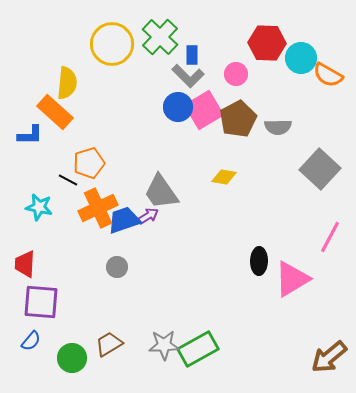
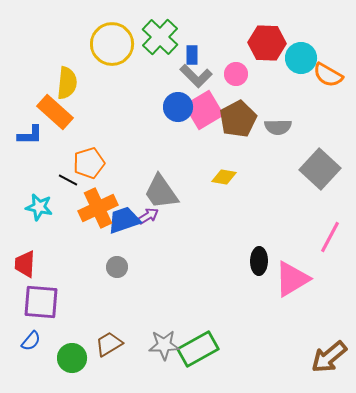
gray L-shape: moved 8 px right
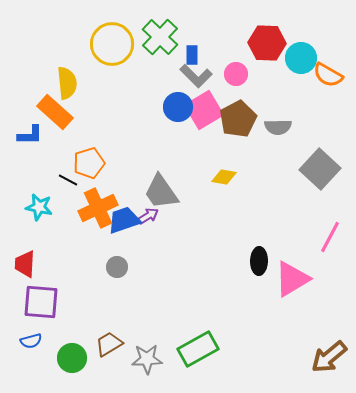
yellow semicircle: rotated 12 degrees counterclockwise
blue semicircle: rotated 35 degrees clockwise
gray star: moved 17 px left, 14 px down
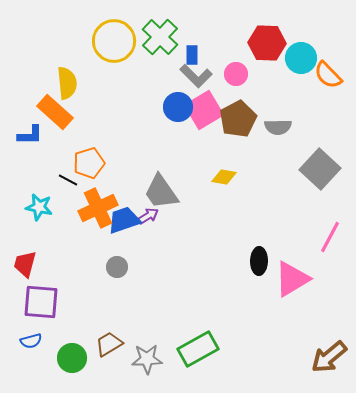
yellow circle: moved 2 px right, 3 px up
orange semicircle: rotated 16 degrees clockwise
red trapezoid: rotated 12 degrees clockwise
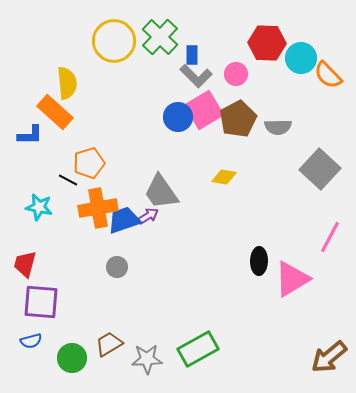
blue circle: moved 10 px down
orange cross: rotated 15 degrees clockwise
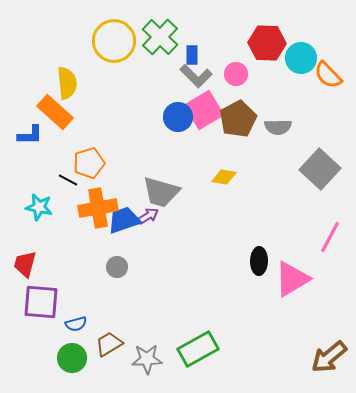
gray trapezoid: rotated 39 degrees counterclockwise
blue semicircle: moved 45 px right, 17 px up
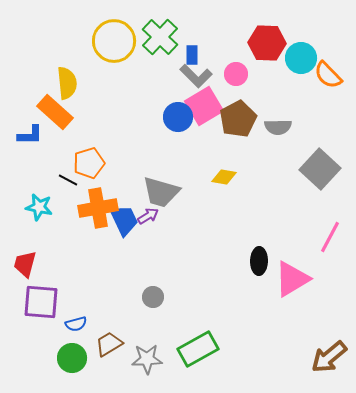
pink square: moved 4 px up
blue trapezoid: rotated 84 degrees clockwise
gray circle: moved 36 px right, 30 px down
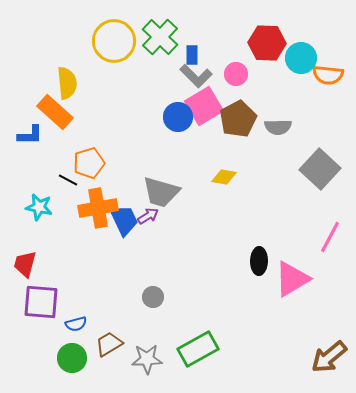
orange semicircle: rotated 40 degrees counterclockwise
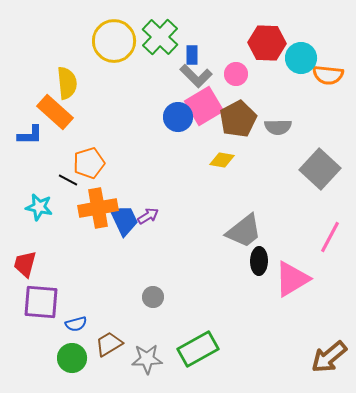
yellow diamond: moved 2 px left, 17 px up
gray trapezoid: moved 83 px right, 39 px down; rotated 54 degrees counterclockwise
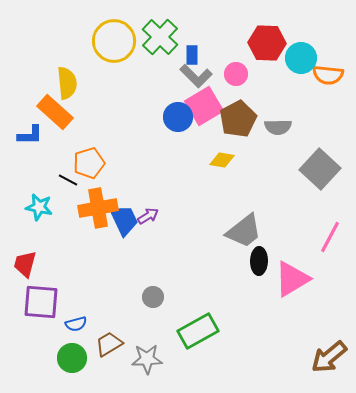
green rectangle: moved 18 px up
